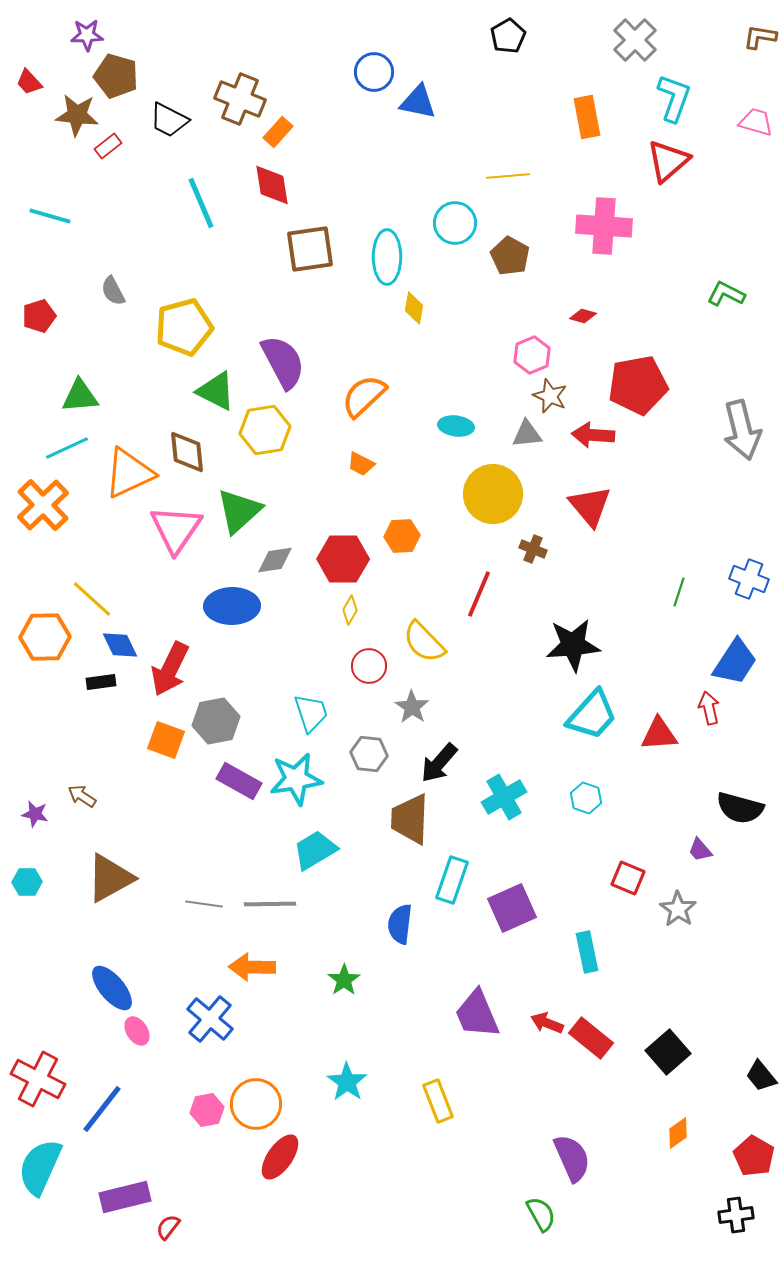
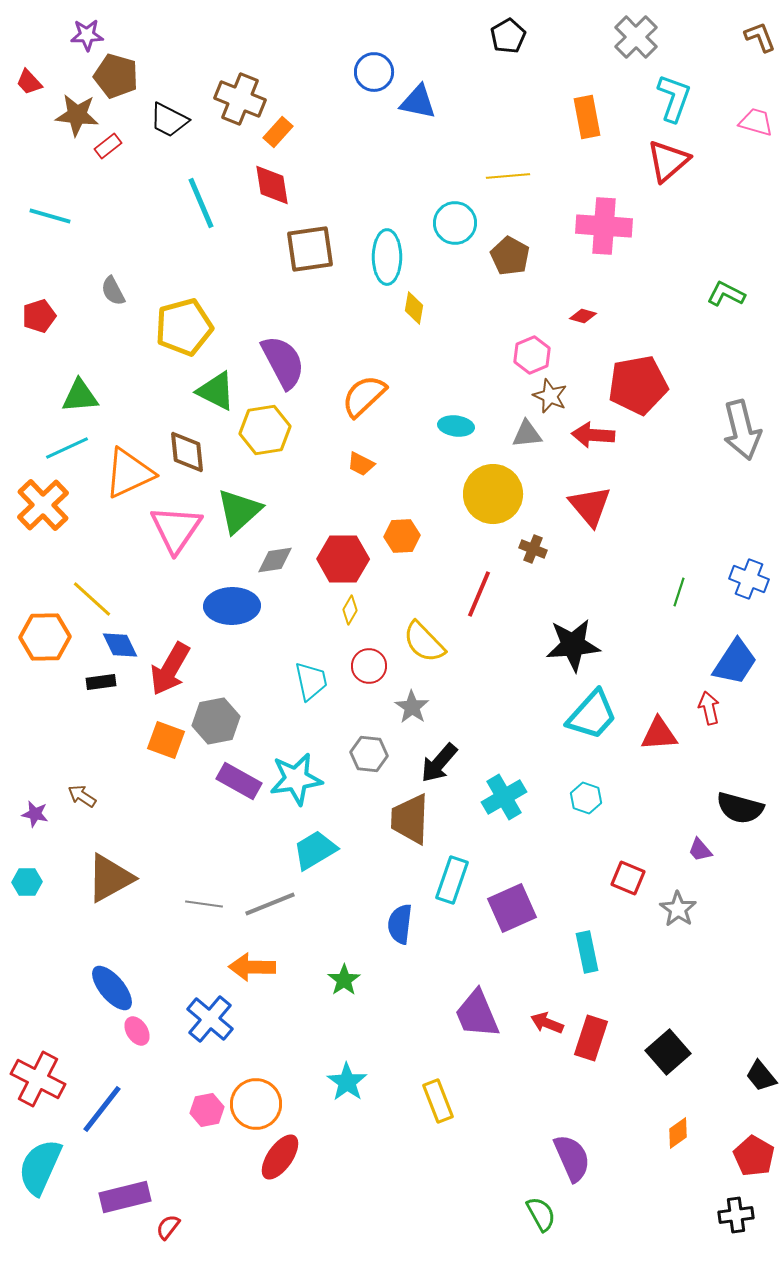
brown L-shape at (760, 37): rotated 60 degrees clockwise
gray cross at (635, 40): moved 1 px right, 3 px up
red arrow at (170, 669): rotated 4 degrees clockwise
cyan trapezoid at (311, 713): moved 32 px up; rotated 6 degrees clockwise
gray line at (270, 904): rotated 21 degrees counterclockwise
red rectangle at (591, 1038): rotated 69 degrees clockwise
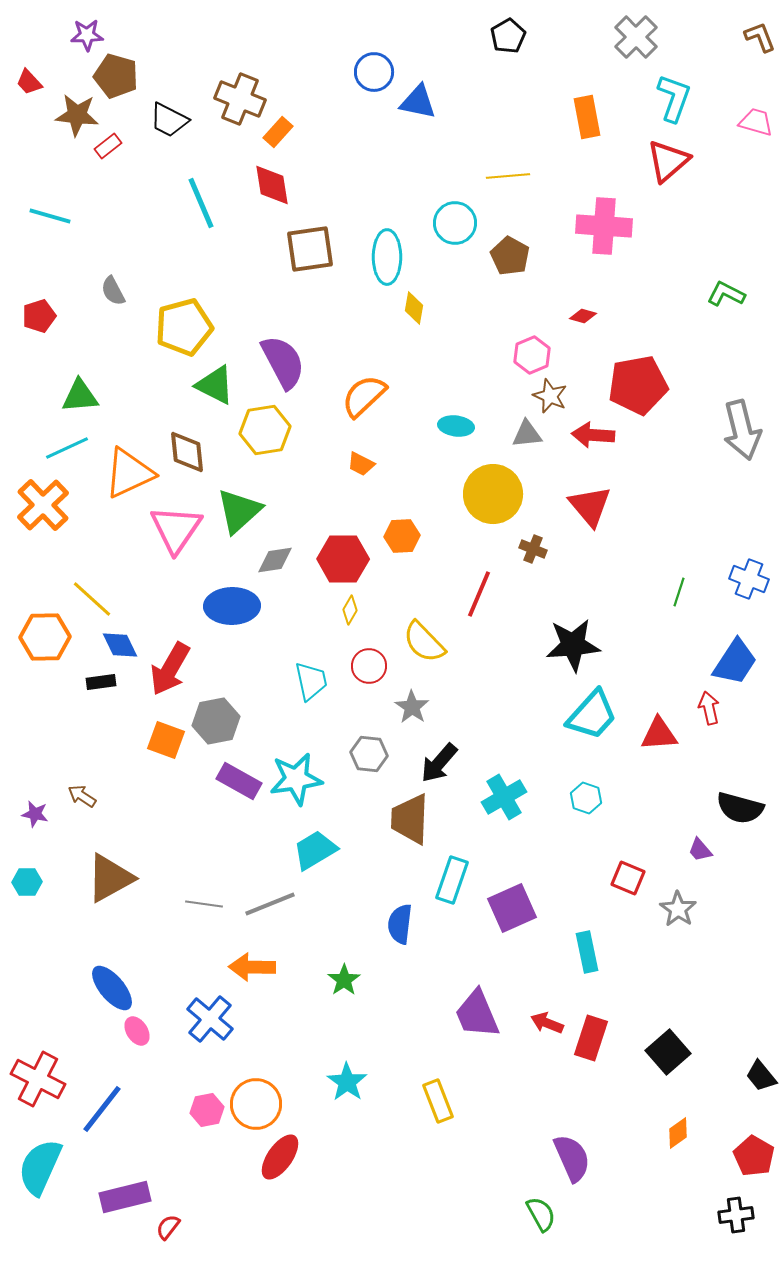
green triangle at (216, 391): moved 1 px left, 6 px up
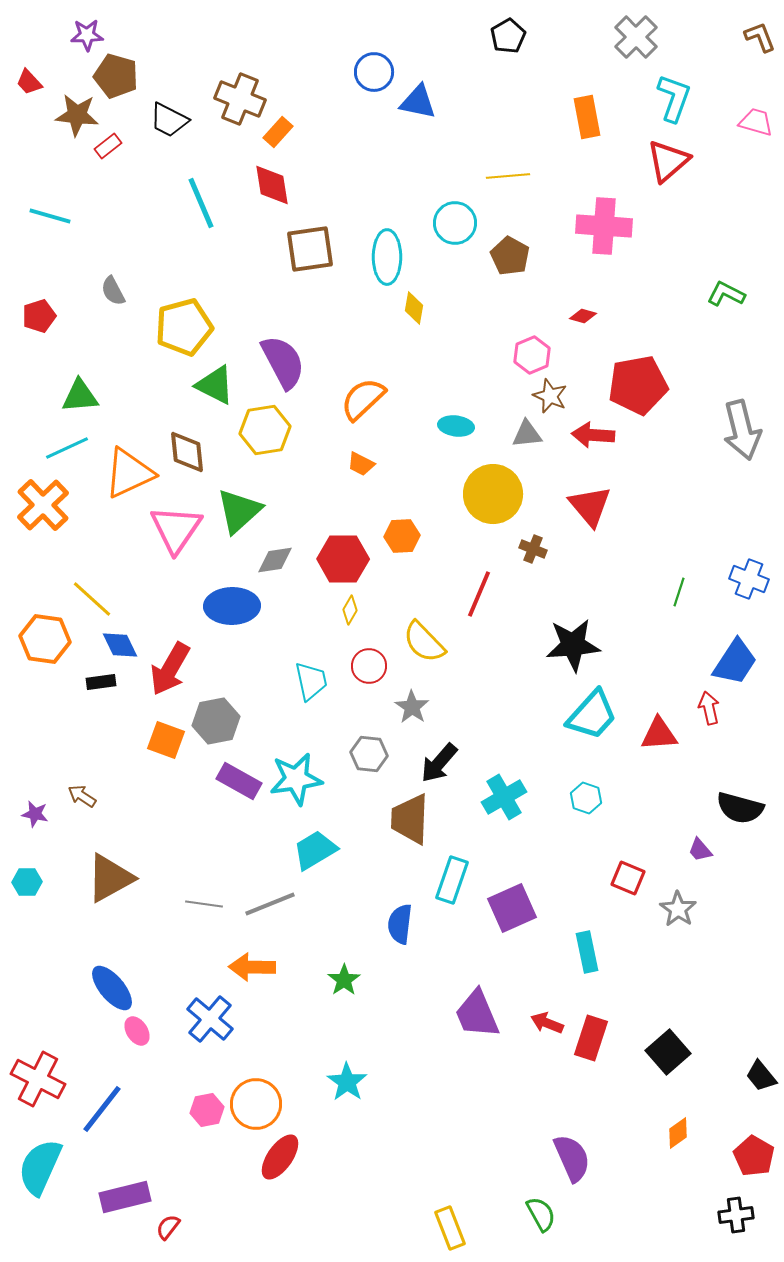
orange semicircle at (364, 396): moved 1 px left, 3 px down
orange hexagon at (45, 637): moved 2 px down; rotated 9 degrees clockwise
yellow rectangle at (438, 1101): moved 12 px right, 127 px down
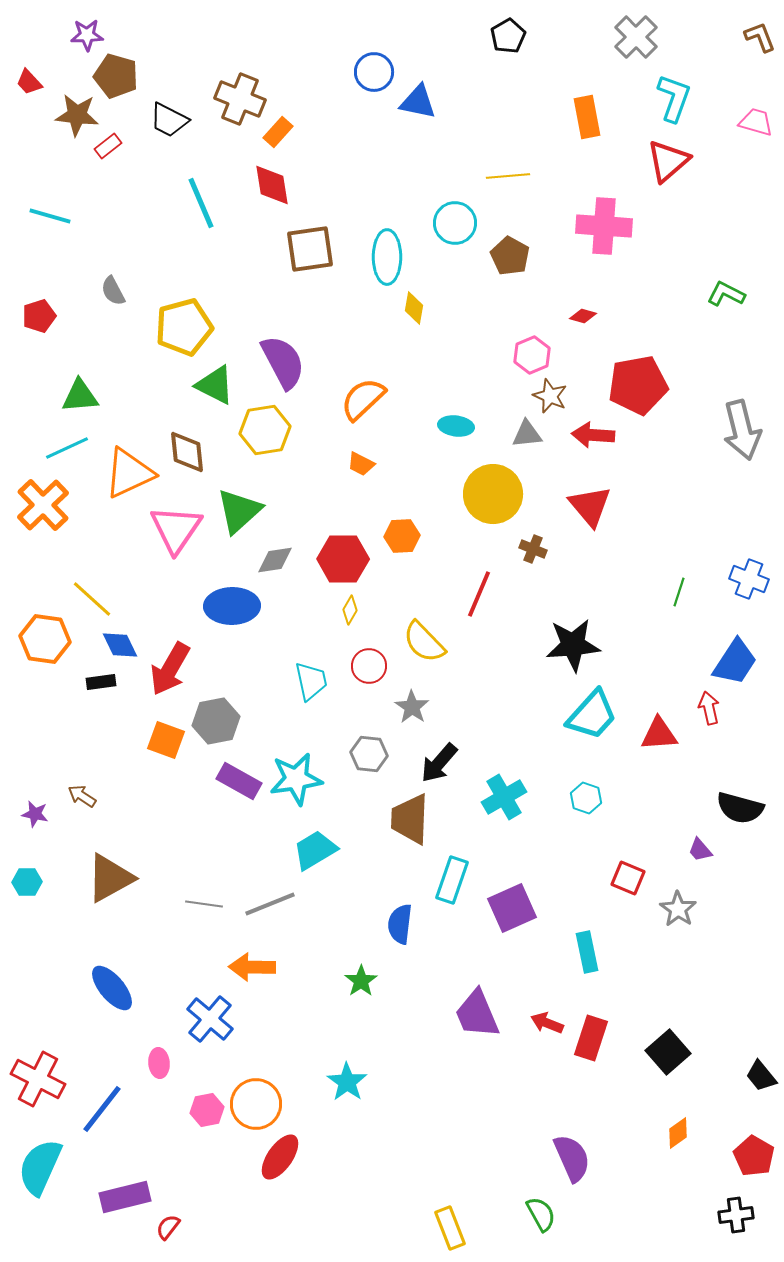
green star at (344, 980): moved 17 px right, 1 px down
pink ellipse at (137, 1031): moved 22 px right, 32 px down; rotated 28 degrees clockwise
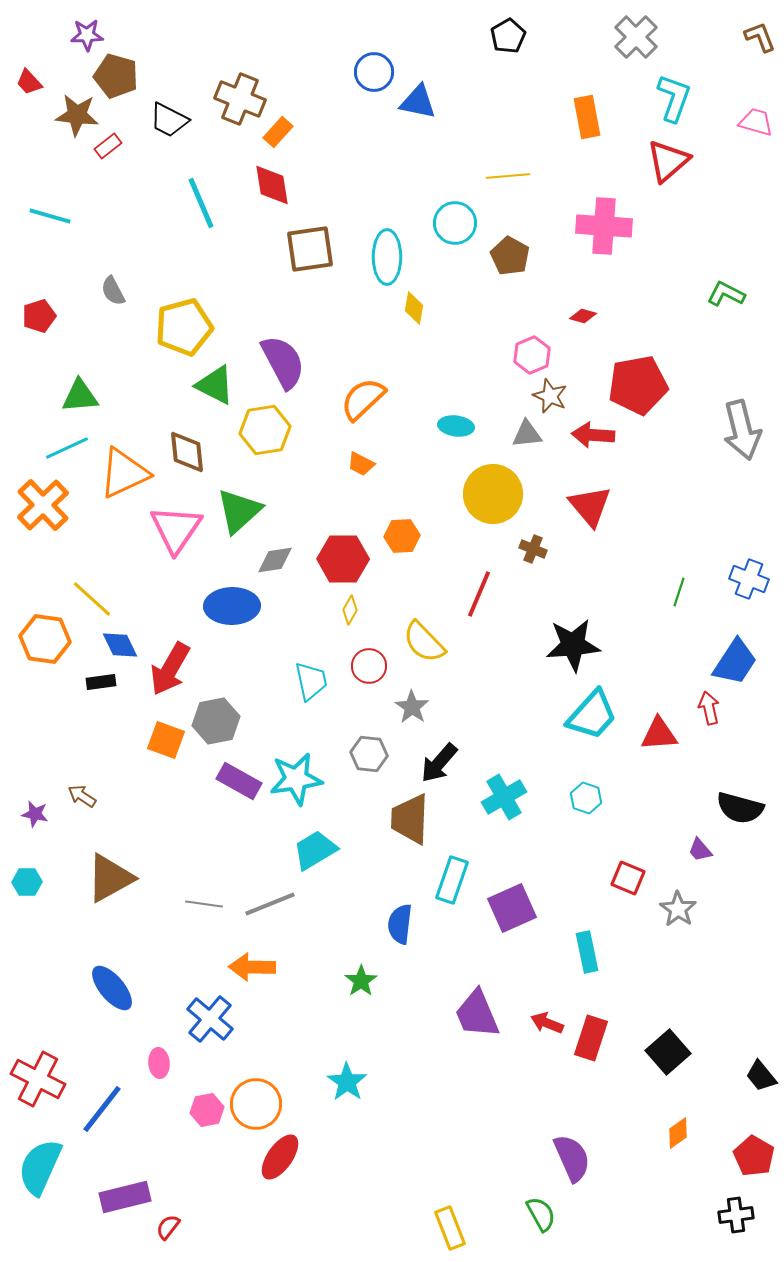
orange triangle at (129, 473): moved 5 px left
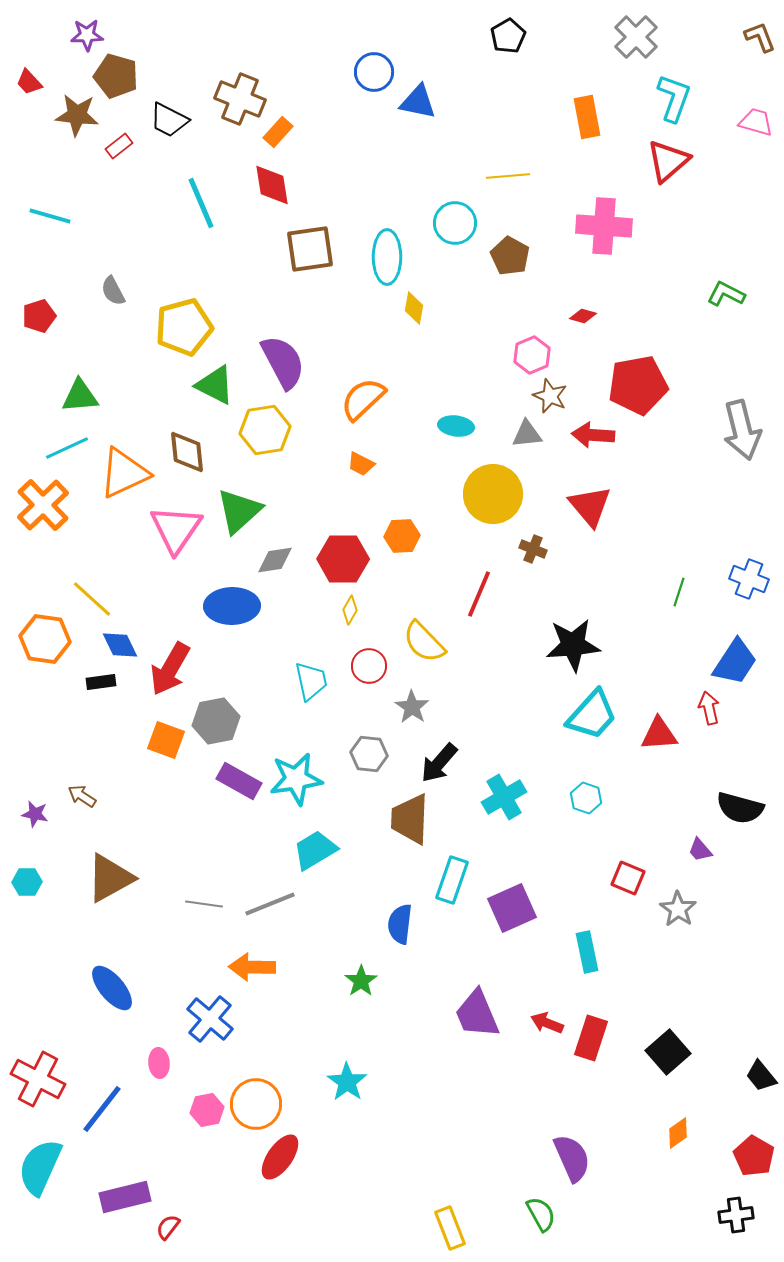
red rectangle at (108, 146): moved 11 px right
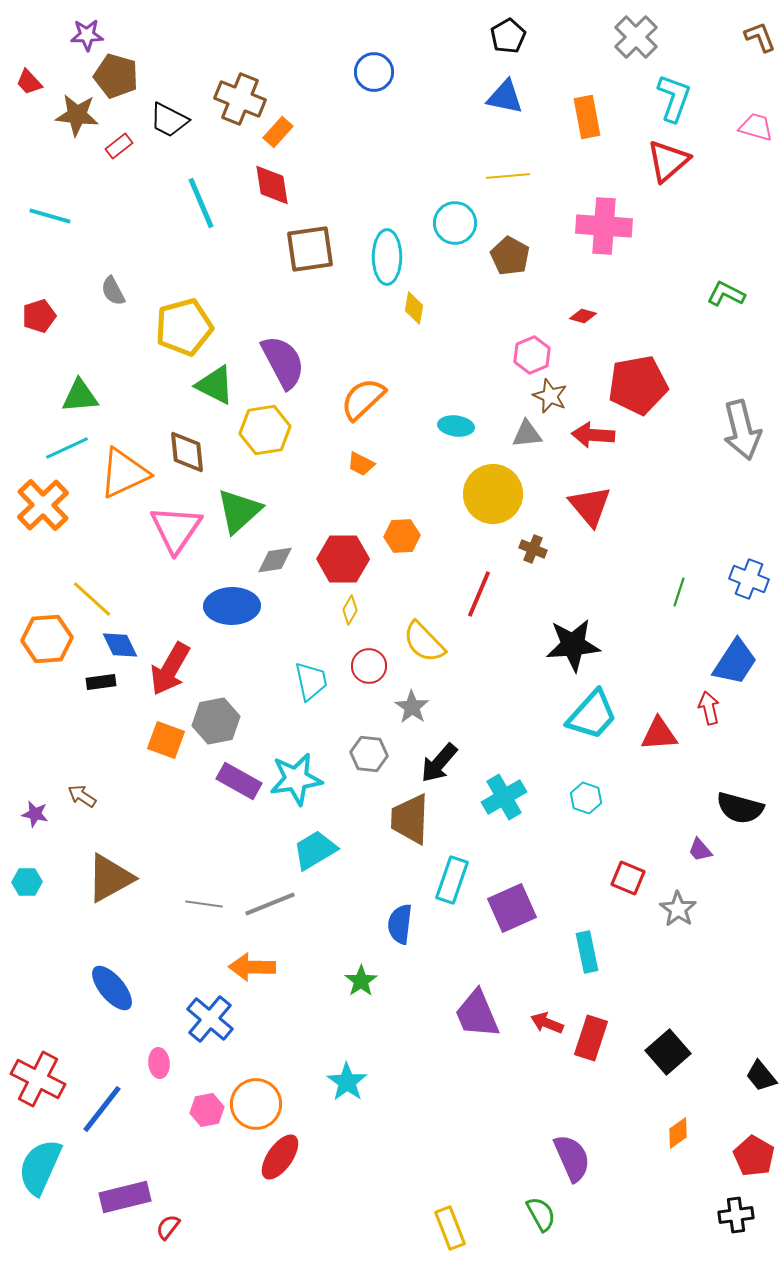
blue triangle at (418, 102): moved 87 px right, 5 px up
pink trapezoid at (756, 122): moved 5 px down
orange hexagon at (45, 639): moved 2 px right; rotated 12 degrees counterclockwise
